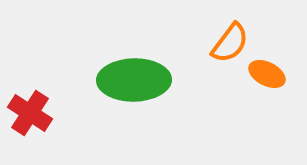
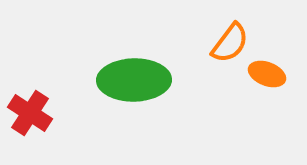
orange ellipse: rotated 6 degrees counterclockwise
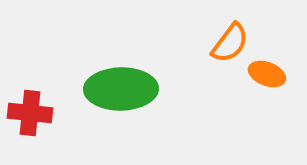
green ellipse: moved 13 px left, 9 px down
red cross: rotated 27 degrees counterclockwise
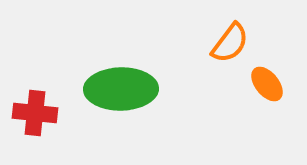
orange ellipse: moved 10 px down; rotated 30 degrees clockwise
red cross: moved 5 px right
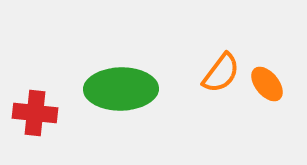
orange semicircle: moved 9 px left, 30 px down
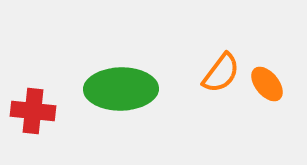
red cross: moved 2 px left, 2 px up
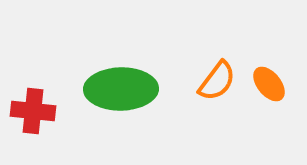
orange semicircle: moved 4 px left, 8 px down
orange ellipse: moved 2 px right
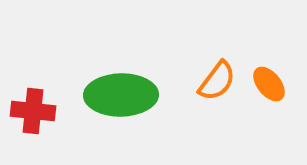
green ellipse: moved 6 px down
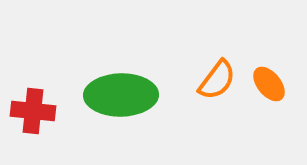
orange semicircle: moved 1 px up
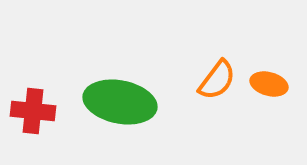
orange ellipse: rotated 36 degrees counterclockwise
green ellipse: moved 1 px left, 7 px down; rotated 12 degrees clockwise
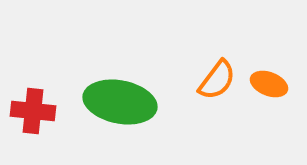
orange ellipse: rotated 6 degrees clockwise
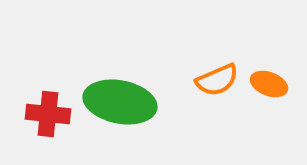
orange semicircle: rotated 30 degrees clockwise
red cross: moved 15 px right, 3 px down
